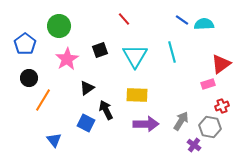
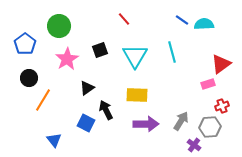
gray hexagon: rotated 15 degrees counterclockwise
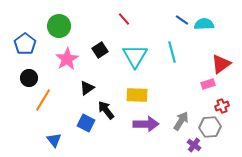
black square: rotated 14 degrees counterclockwise
black arrow: rotated 12 degrees counterclockwise
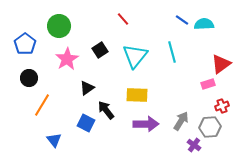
red line: moved 1 px left
cyan triangle: rotated 8 degrees clockwise
orange line: moved 1 px left, 5 px down
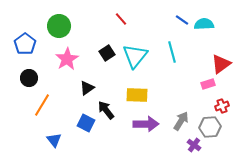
red line: moved 2 px left
black square: moved 7 px right, 3 px down
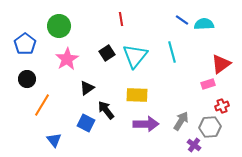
red line: rotated 32 degrees clockwise
black circle: moved 2 px left, 1 px down
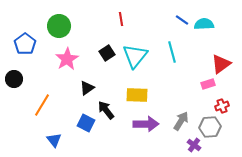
black circle: moved 13 px left
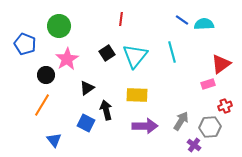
red line: rotated 16 degrees clockwise
blue pentagon: rotated 15 degrees counterclockwise
black circle: moved 32 px right, 4 px up
red cross: moved 3 px right
black arrow: rotated 24 degrees clockwise
purple arrow: moved 1 px left, 2 px down
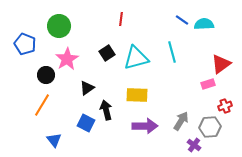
cyan triangle: moved 1 px right, 2 px down; rotated 36 degrees clockwise
